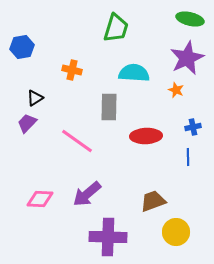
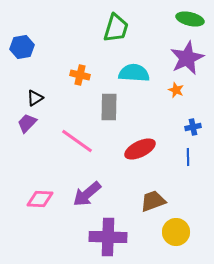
orange cross: moved 8 px right, 5 px down
red ellipse: moved 6 px left, 13 px down; rotated 24 degrees counterclockwise
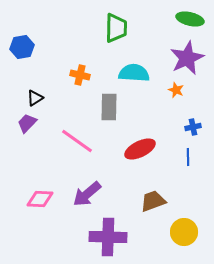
green trapezoid: rotated 16 degrees counterclockwise
yellow circle: moved 8 px right
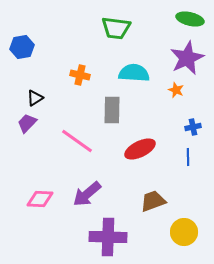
green trapezoid: rotated 96 degrees clockwise
gray rectangle: moved 3 px right, 3 px down
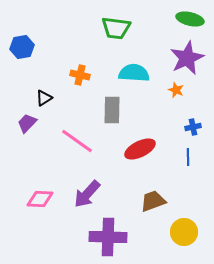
black triangle: moved 9 px right
purple arrow: rotated 8 degrees counterclockwise
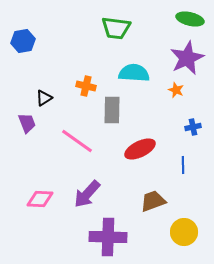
blue hexagon: moved 1 px right, 6 px up
orange cross: moved 6 px right, 11 px down
purple trapezoid: rotated 115 degrees clockwise
blue line: moved 5 px left, 8 px down
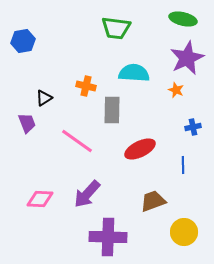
green ellipse: moved 7 px left
